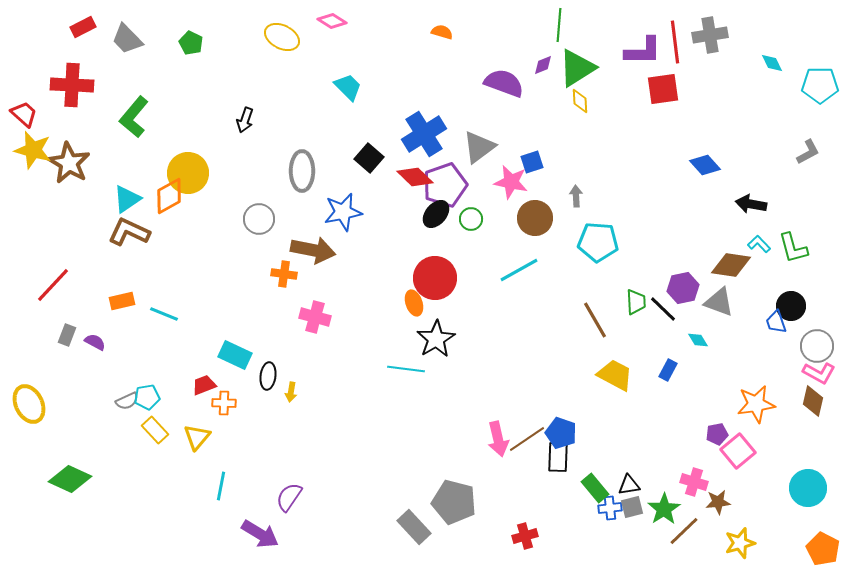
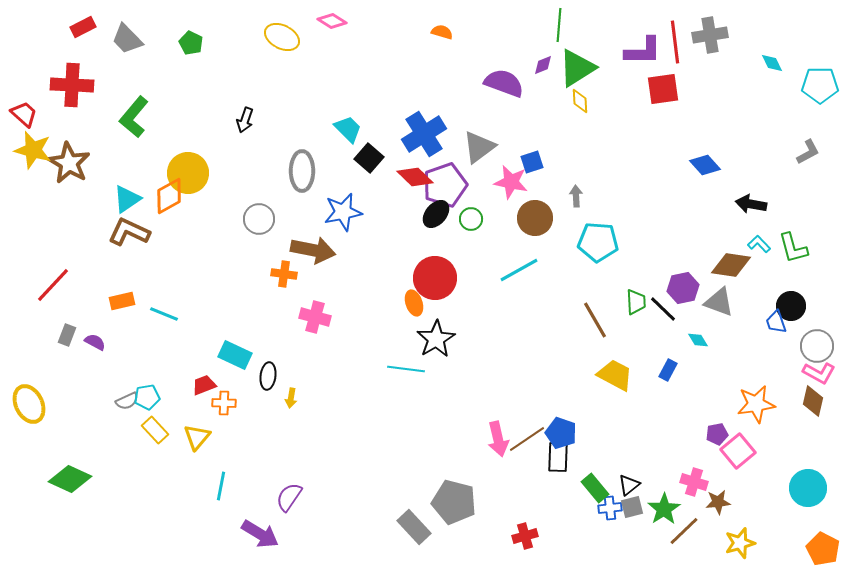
cyan trapezoid at (348, 87): moved 42 px down
yellow arrow at (291, 392): moved 6 px down
black triangle at (629, 485): rotated 30 degrees counterclockwise
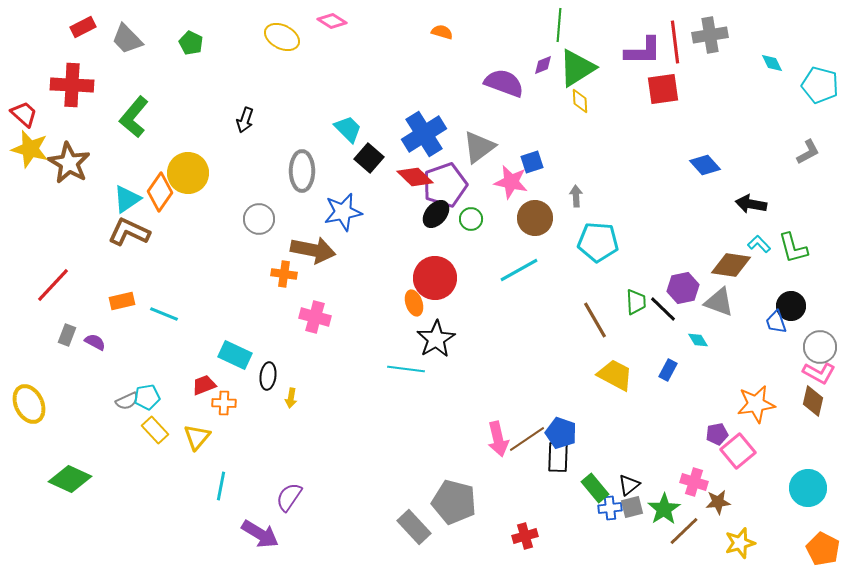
cyan pentagon at (820, 85): rotated 15 degrees clockwise
yellow star at (33, 150): moved 3 px left, 1 px up
orange diamond at (169, 196): moved 9 px left, 4 px up; rotated 27 degrees counterclockwise
gray circle at (817, 346): moved 3 px right, 1 px down
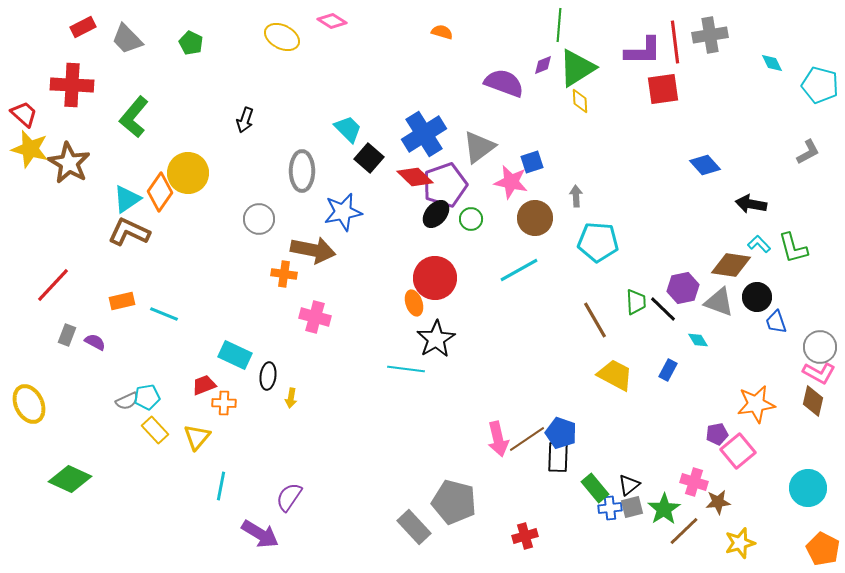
black circle at (791, 306): moved 34 px left, 9 px up
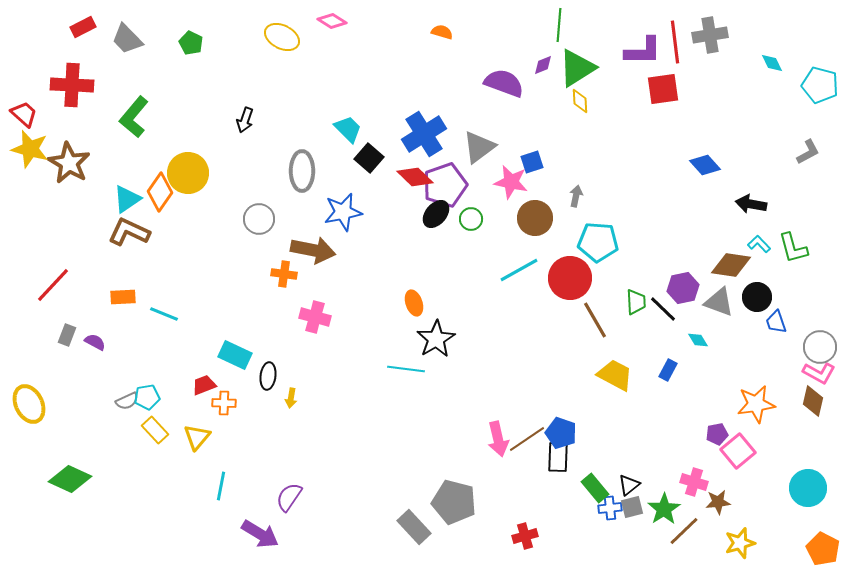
gray arrow at (576, 196): rotated 15 degrees clockwise
red circle at (435, 278): moved 135 px right
orange rectangle at (122, 301): moved 1 px right, 4 px up; rotated 10 degrees clockwise
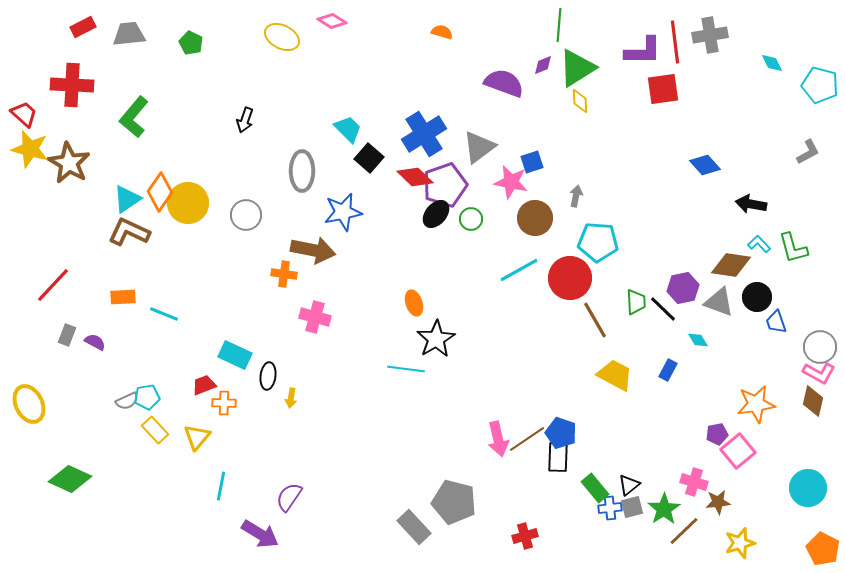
gray trapezoid at (127, 39): moved 2 px right, 5 px up; rotated 128 degrees clockwise
yellow circle at (188, 173): moved 30 px down
gray circle at (259, 219): moved 13 px left, 4 px up
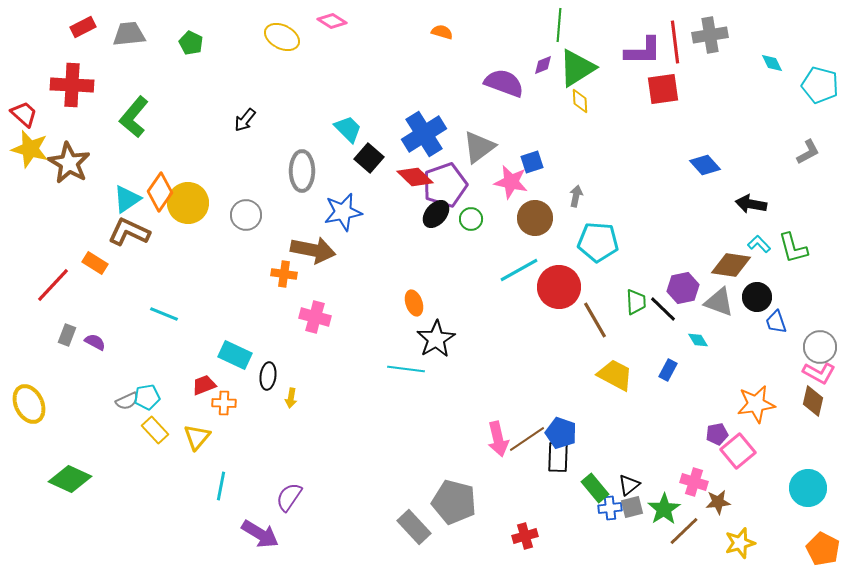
black arrow at (245, 120): rotated 20 degrees clockwise
red circle at (570, 278): moved 11 px left, 9 px down
orange rectangle at (123, 297): moved 28 px left, 34 px up; rotated 35 degrees clockwise
